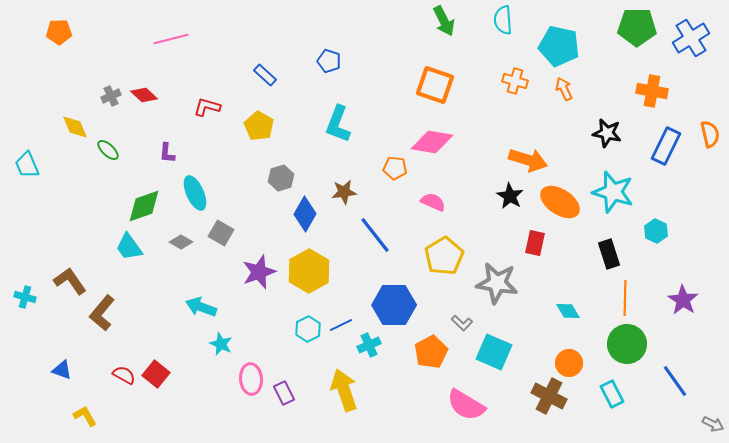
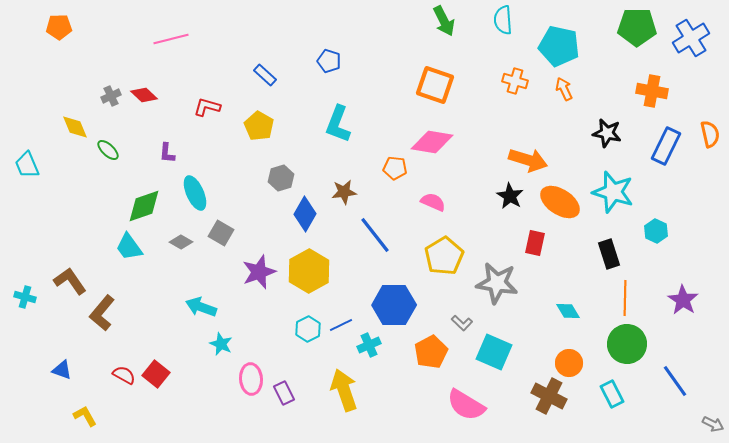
orange pentagon at (59, 32): moved 5 px up
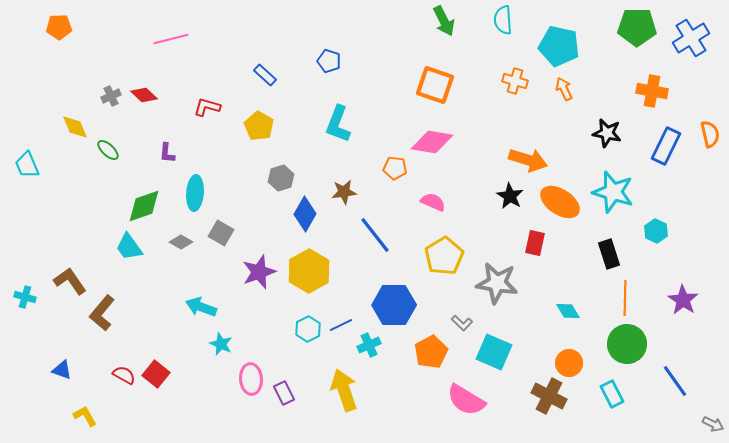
cyan ellipse at (195, 193): rotated 28 degrees clockwise
pink semicircle at (466, 405): moved 5 px up
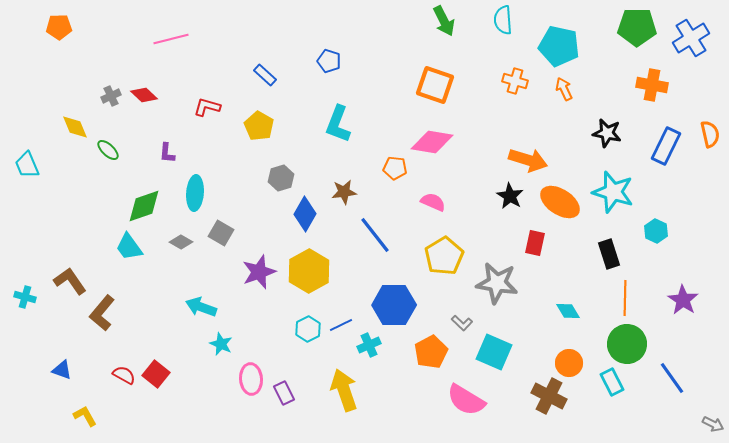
orange cross at (652, 91): moved 6 px up
blue line at (675, 381): moved 3 px left, 3 px up
cyan rectangle at (612, 394): moved 12 px up
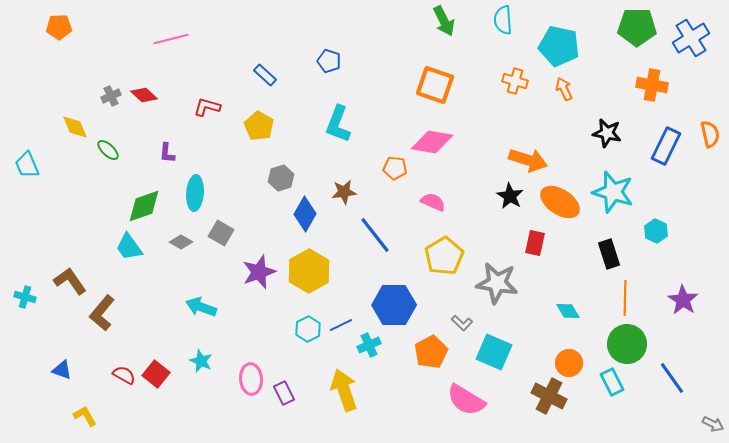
cyan star at (221, 344): moved 20 px left, 17 px down
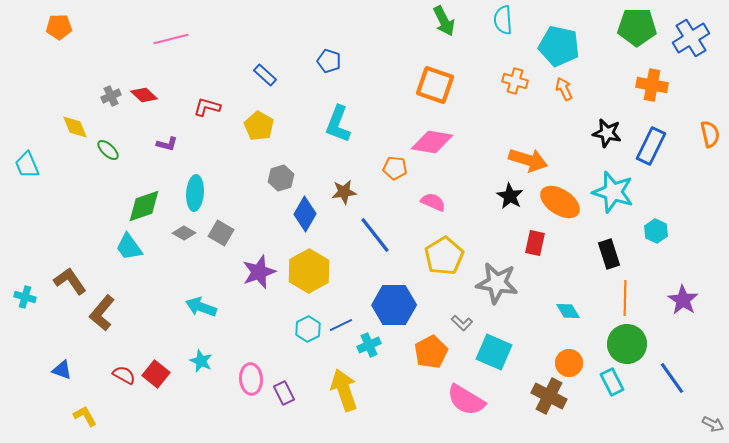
blue rectangle at (666, 146): moved 15 px left
purple L-shape at (167, 153): moved 9 px up; rotated 80 degrees counterclockwise
gray diamond at (181, 242): moved 3 px right, 9 px up
